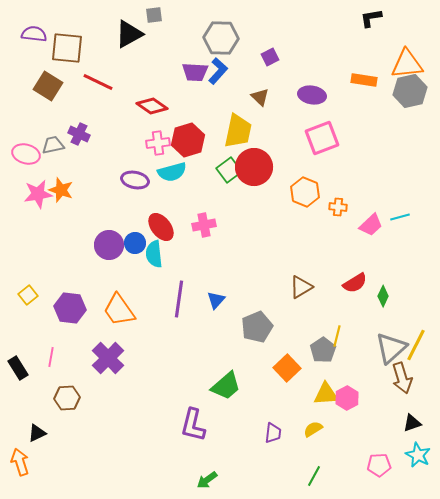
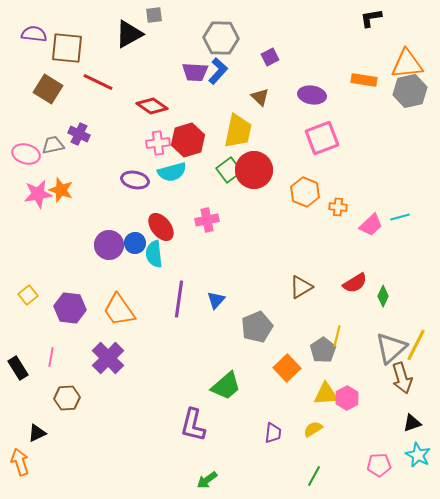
brown square at (48, 86): moved 3 px down
red circle at (254, 167): moved 3 px down
pink cross at (204, 225): moved 3 px right, 5 px up
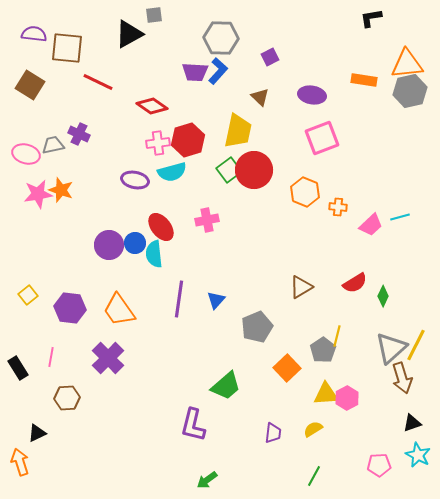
brown square at (48, 89): moved 18 px left, 4 px up
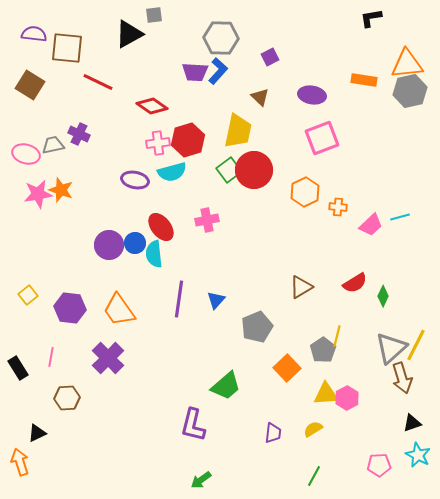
orange hexagon at (305, 192): rotated 12 degrees clockwise
green arrow at (207, 480): moved 6 px left
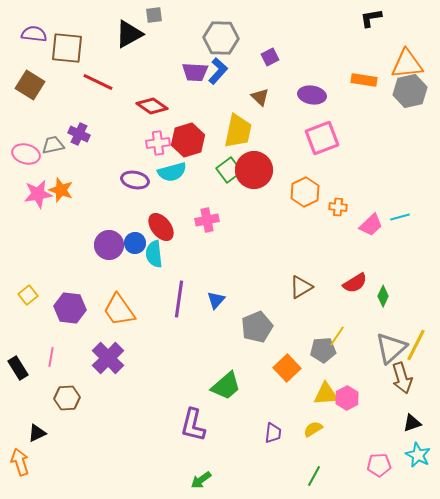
yellow line at (337, 336): rotated 20 degrees clockwise
gray pentagon at (323, 350): rotated 30 degrees clockwise
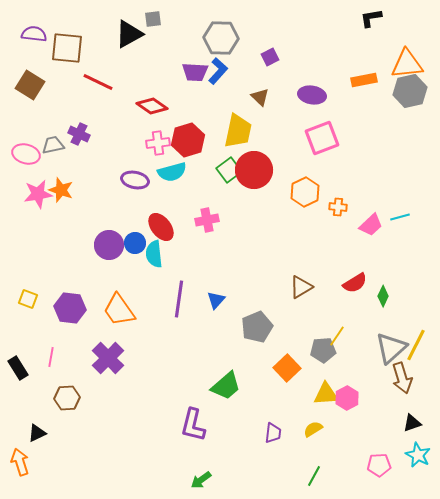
gray square at (154, 15): moved 1 px left, 4 px down
orange rectangle at (364, 80): rotated 20 degrees counterclockwise
yellow square at (28, 295): moved 4 px down; rotated 30 degrees counterclockwise
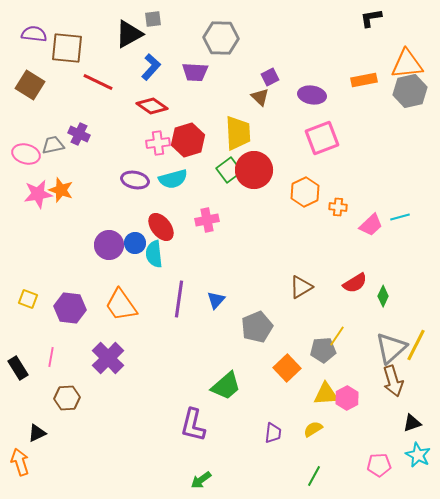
purple square at (270, 57): moved 20 px down
blue L-shape at (218, 71): moved 67 px left, 4 px up
yellow trapezoid at (238, 131): moved 2 px down; rotated 15 degrees counterclockwise
cyan semicircle at (172, 172): moved 1 px right, 7 px down
orange trapezoid at (119, 310): moved 2 px right, 5 px up
brown arrow at (402, 378): moved 9 px left, 3 px down
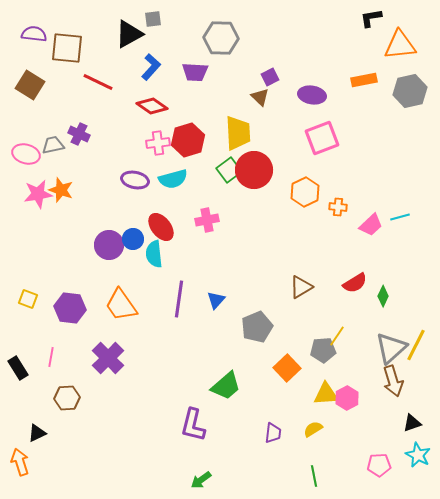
orange triangle at (407, 64): moved 7 px left, 19 px up
blue circle at (135, 243): moved 2 px left, 4 px up
green line at (314, 476): rotated 40 degrees counterclockwise
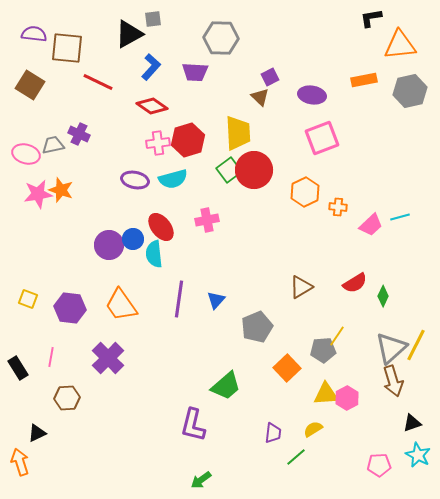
green line at (314, 476): moved 18 px left, 19 px up; rotated 60 degrees clockwise
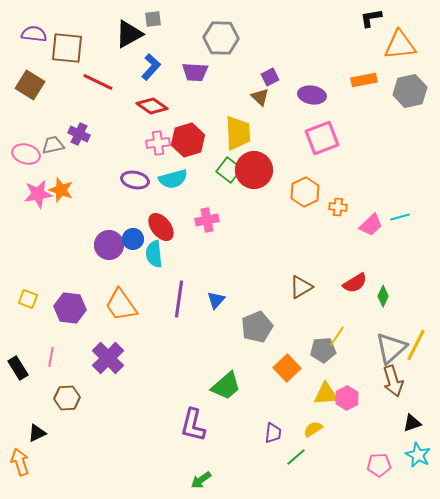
green square at (229, 170): rotated 15 degrees counterclockwise
